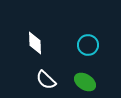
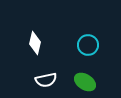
white diamond: rotated 15 degrees clockwise
white semicircle: rotated 55 degrees counterclockwise
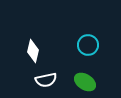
white diamond: moved 2 px left, 8 px down
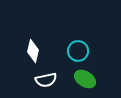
cyan circle: moved 10 px left, 6 px down
green ellipse: moved 3 px up
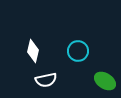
green ellipse: moved 20 px right, 2 px down
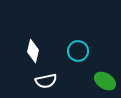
white semicircle: moved 1 px down
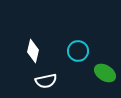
green ellipse: moved 8 px up
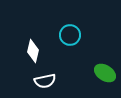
cyan circle: moved 8 px left, 16 px up
white semicircle: moved 1 px left
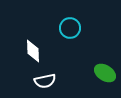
cyan circle: moved 7 px up
white diamond: rotated 15 degrees counterclockwise
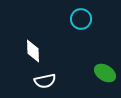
cyan circle: moved 11 px right, 9 px up
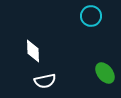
cyan circle: moved 10 px right, 3 px up
green ellipse: rotated 20 degrees clockwise
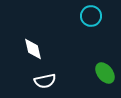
white diamond: moved 2 px up; rotated 10 degrees counterclockwise
